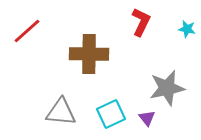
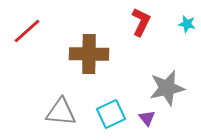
cyan star: moved 5 px up
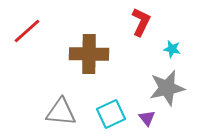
cyan star: moved 15 px left, 25 px down
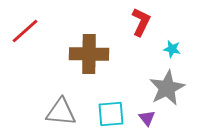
red line: moved 2 px left
gray star: rotated 15 degrees counterclockwise
cyan square: rotated 20 degrees clockwise
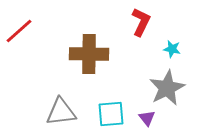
red line: moved 6 px left
gray triangle: rotated 12 degrees counterclockwise
